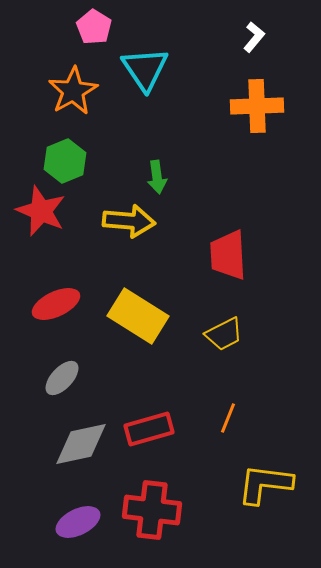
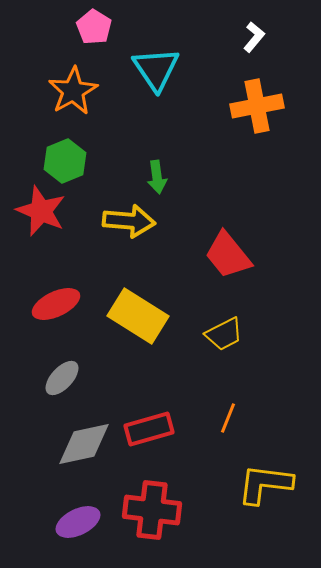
cyan triangle: moved 11 px right
orange cross: rotated 9 degrees counterclockwise
red trapezoid: rotated 36 degrees counterclockwise
gray diamond: moved 3 px right
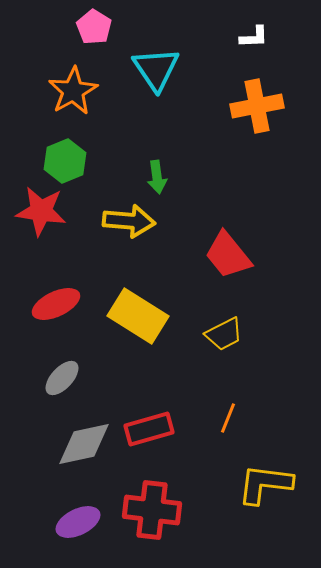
white L-shape: rotated 48 degrees clockwise
red star: rotated 15 degrees counterclockwise
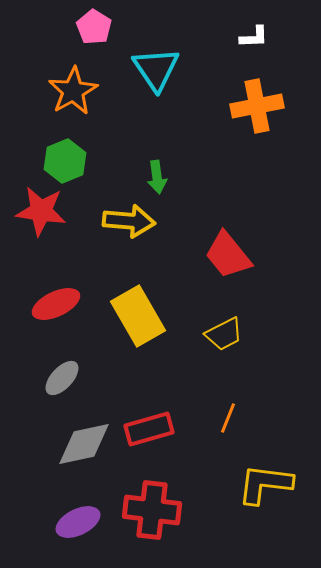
yellow rectangle: rotated 28 degrees clockwise
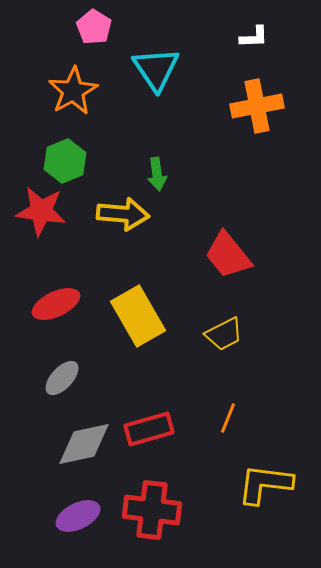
green arrow: moved 3 px up
yellow arrow: moved 6 px left, 7 px up
purple ellipse: moved 6 px up
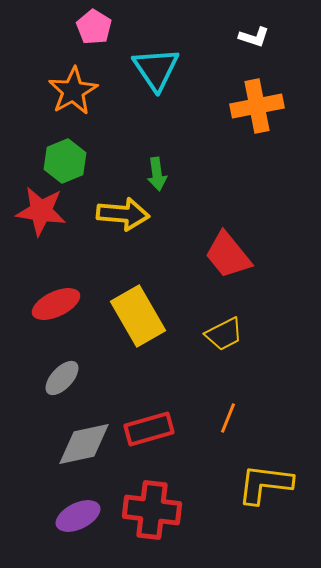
white L-shape: rotated 20 degrees clockwise
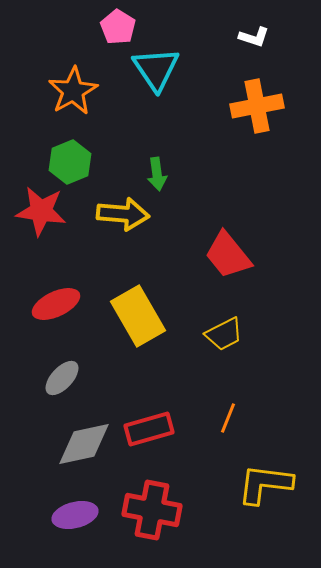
pink pentagon: moved 24 px right
green hexagon: moved 5 px right, 1 px down
red cross: rotated 4 degrees clockwise
purple ellipse: moved 3 px left, 1 px up; rotated 12 degrees clockwise
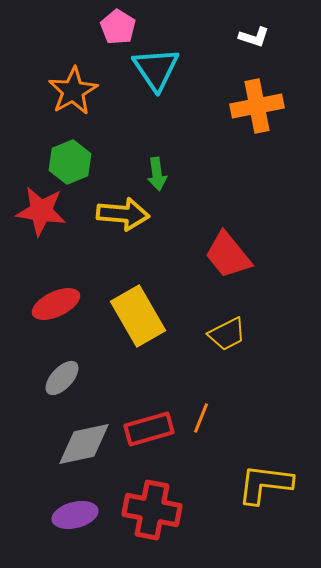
yellow trapezoid: moved 3 px right
orange line: moved 27 px left
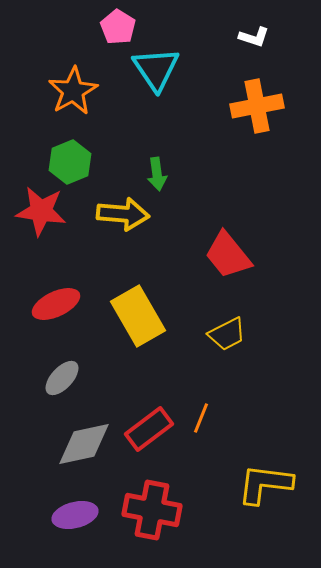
red rectangle: rotated 21 degrees counterclockwise
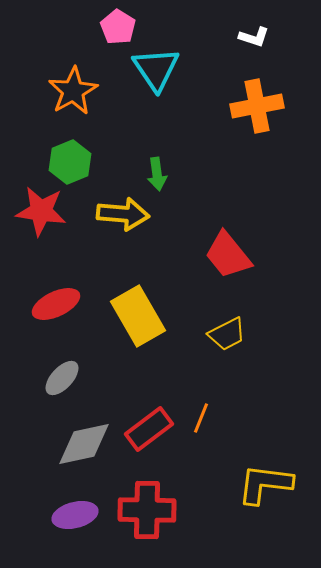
red cross: moved 5 px left; rotated 10 degrees counterclockwise
